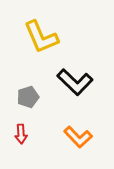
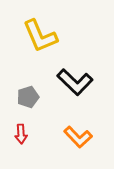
yellow L-shape: moved 1 px left, 1 px up
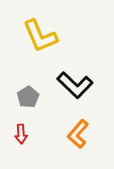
black L-shape: moved 3 px down
gray pentagon: rotated 15 degrees counterclockwise
orange L-shape: moved 3 px up; rotated 84 degrees clockwise
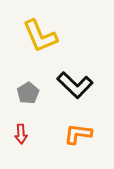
gray pentagon: moved 4 px up
orange L-shape: rotated 56 degrees clockwise
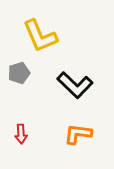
gray pentagon: moved 9 px left, 20 px up; rotated 15 degrees clockwise
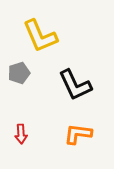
black L-shape: rotated 21 degrees clockwise
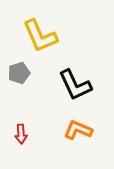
orange L-shape: moved 4 px up; rotated 16 degrees clockwise
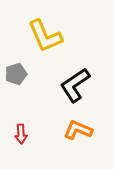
yellow L-shape: moved 5 px right
gray pentagon: moved 3 px left, 1 px down
black L-shape: rotated 81 degrees clockwise
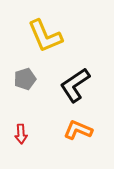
gray pentagon: moved 9 px right, 5 px down
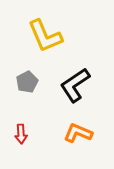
gray pentagon: moved 2 px right, 3 px down; rotated 10 degrees counterclockwise
orange L-shape: moved 3 px down
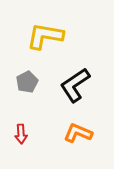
yellow L-shape: rotated 123 degrees clockwise
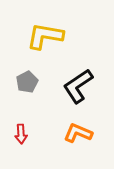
black L-shape: moved 3 px right, 1 px down
